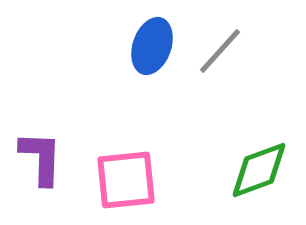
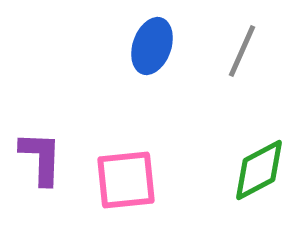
gray line: moved 22 px right; rotated 18 degrees counterclockwise
green diamond: rotated 8 degrees counterclockwise
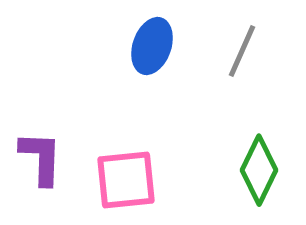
green diamond: rotated 36 degrees counterclockwise
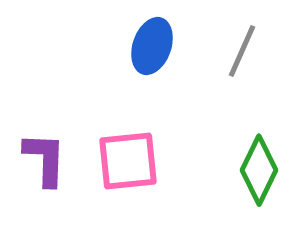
purple L-shape: moved 4 px right, 1 px down
pink square: moved 2 px right, 19 px up
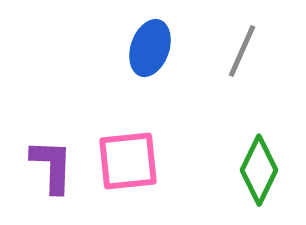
blue ellipse: moved 2 px left, 2 px down
purple L-shape: moved 7 px right, 7 px down
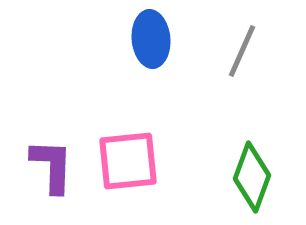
blue ellipse: moved 1 px right, 9 px up; rotated 24 degrees counterclockwise
green diamond: moved 7 px left, 7 px down; rotated 6 degrees counterclockwise
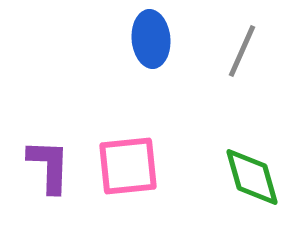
pink square: moved 5 px down
purple L-shape: moved 3 px left
green diamond: rotated 36 degrees counterclockwise
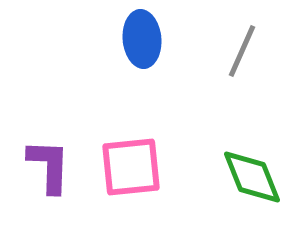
blue ellipse: moved 9 px left
pink square: moved 3 px right, 1 px down
green diamond: rotated 6 degrees counterclockwise
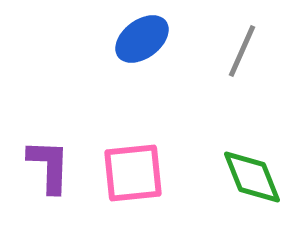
blue ellipse: rotated 58 degrees clockwise
pink square: moved 2 px right, 6 px down
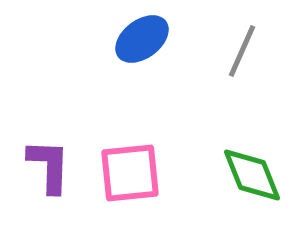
pink square: moved 3 px left
green diamond: moved 2 px up
